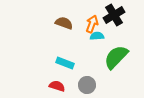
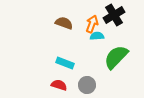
red semicircle: moved 2 px right, 1 px up
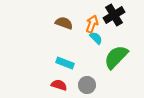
cyan semicircle: moved 1 px left, 2 px down; rotated 48 degrees clockwise
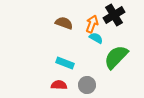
cyan semicircle: rotated 16 degrees counterclockwise
red semicircle: rotated 14 degrees counterclockwise
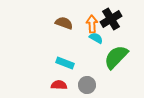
black cross: moved 3 px left, 4 px down
orange arrow: rotated 24 degrees counterclockwise
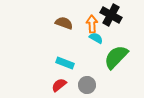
black cross: moved 4 px up; rotated 30 degrees counterclockwise
red semicircle: rotated 42 degrees counterclockwise
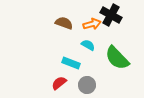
orange arrow: rotated 78 degrees clockwise
cyan semicircle: moved 8 px left, 7 px down
green semicircle: moved 1 px right, 1 px down; rotated 88 degrees counterclockwise
cyan rectangle: moved 6 px right
red semicircle: moved 2 px up
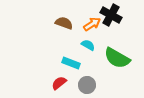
orange arrow: rotated 18 degrees counterclockwise
green semicircle: rotated 16 degrees counterclockwise
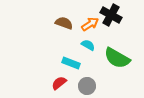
orange arrow: moved 2 px left
gray circle: moved 1 px down
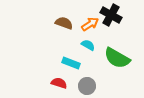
red semicircle: rotated 56 degrees clockwise
